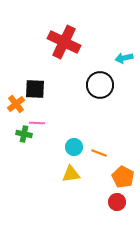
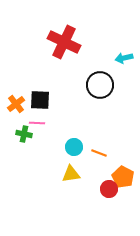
black square: moved 5 px right, 11 px down
red circle: moved 8 px left, 13 px up
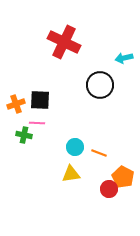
orange cross: rotated 18 degrees clockwise
green cross: moved 1 px down
cyan circle: moved 1 px right
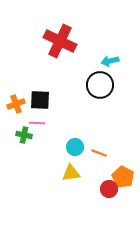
red cross: moved 4 px left, 1 px up
cyan arrow: moved 14 px left, 3 px down
yellow triangle: moved 1 px up
